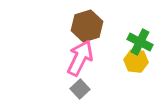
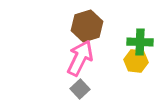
green cross: rotated 25 degrees counterclockwise
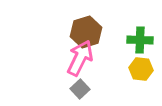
brown hexagon: moved 1 px left, 6 px down
green cross: moved 2 px up
yellow hexagon: moved 5 px right, 8 px down
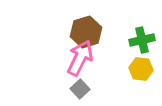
green cross: moved 2 px right; rotated 15 degrees counterclockwise
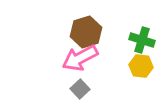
green cross: rotated 30 degrees clockwise
pink arrow: rotated 144 degrees counterclockwise
yellow hexagon: moved 3 px up
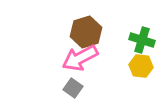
gray square: moved 7 px left, 1 px up; rotated 12 degrees counterclockwise
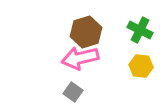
green cross: moved 2 px left, 10 px up; rotated 10 degrees clockwise
pink arrow: rotated 15 degrees clockwise
gray square: moved 4 px down
